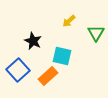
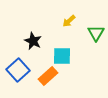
cyan square: rotated 12 degrees counterclockwise
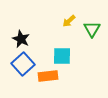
green triangle: moved 4 px left, 4 px up
black star: moved 12 px left, 2 px up
blue square: moved 5 px right, 6 px up
orange rectangle: rotated 36 degrees clockwise
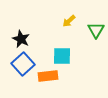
green triangle: moved 4 px right, 1 px down
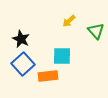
green triangle: moved 1 px down; rotated 12 degrees counterclockwise
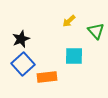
black star: rotated 24 degrees clockwise
cyan square: moved 12 px right
orange rectangle: moved 1 px left, 1 px down
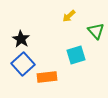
yellow arrow: moved 5 px up
black star: rotated 18 degrees counterclockwise
cyan square: moved 2 px right, 1 px up; rotated 18 degrees counterclockwise
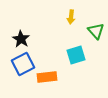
yellow arrow: moved 2 px right, 1 px down; rotated 40 degrees counterclockwise
blue square: rotated 15 degrees clockwise
